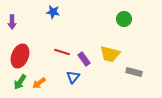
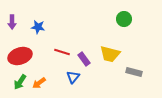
blue star: moved 15 px left, 15 px down
red ellipse: rotated 50 degrees clockwise
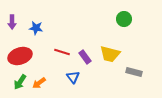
blue star: moved 2 px left, 1 px down
purple rectangle: moved 1 px right, 2 px up
blue triangle: rotated 16 degrees counterclockwise
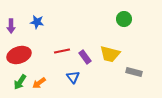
purple arrow: moved 1 px left, 4 px down
blue star: moved 1 px right, 6 px up
red line: moved 1 px up; rotated 28 degrees counterclockwise
red ellipse: moved 1 px left, 1 px up
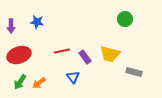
green circle: moved 1 px right
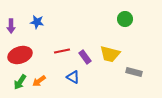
red ellipse: moved 1 px right
blue triangle: rotated 24 degrees counterclockwise
orange arrow: moved 2 px up
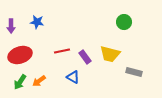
green circle: moved 1 px left, 3 px down
